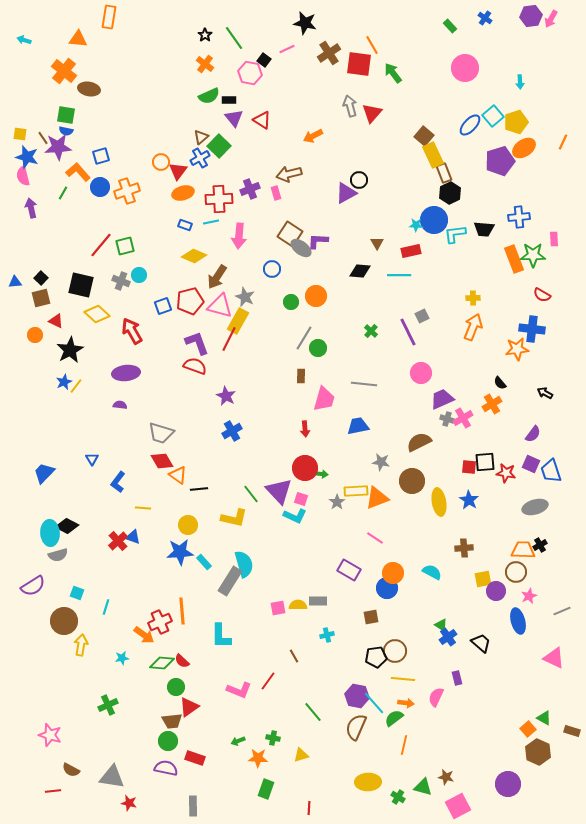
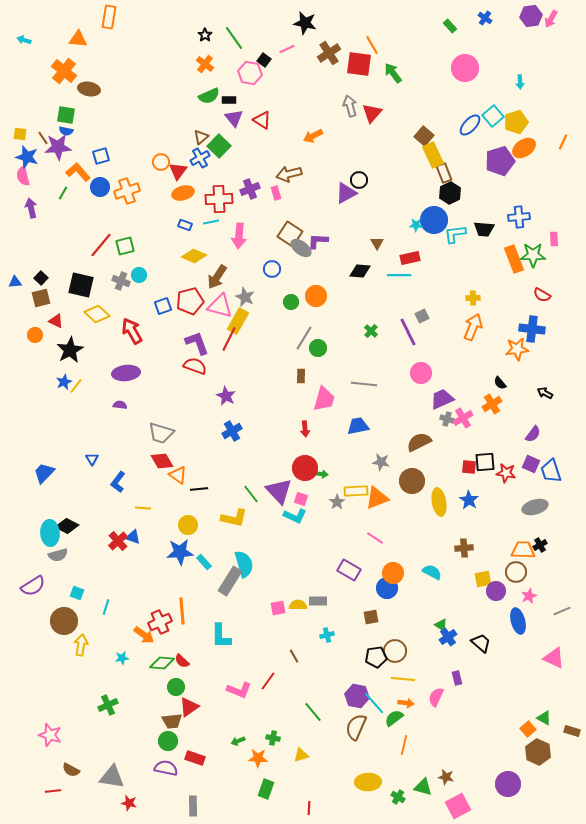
red rectangle at (411, 251): moved 1 px left, 7 px down
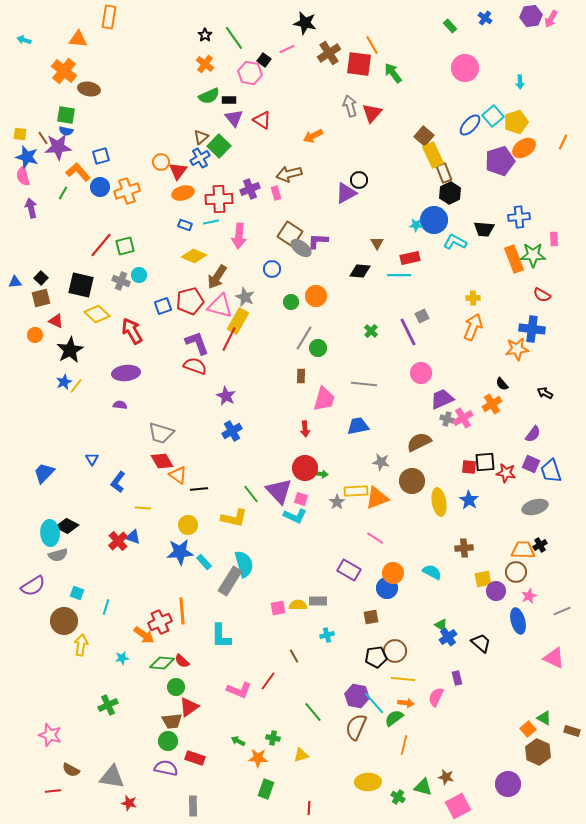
cyan L-shape at (455, 234): moved 8 px down; rotated 35 degrees clockwise
black semicircle at (500, 383): moved 2 px right, 1 px down
green arrow at (238, 741): rotated 48 degrees clockwise
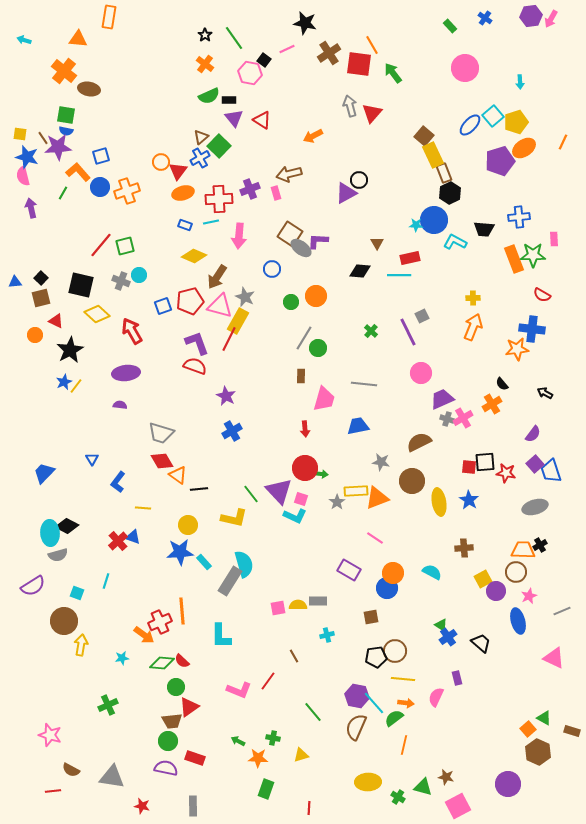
purple square at (531, 464): moved 4 px right; rotated 24 degrees clockwise
yellow square at (483, 579): rotated 18 degrees counterclockwise
cyan line at (106, 607): moved 26 px up
red star at (129, 803): moved 13 px right, 3 px down
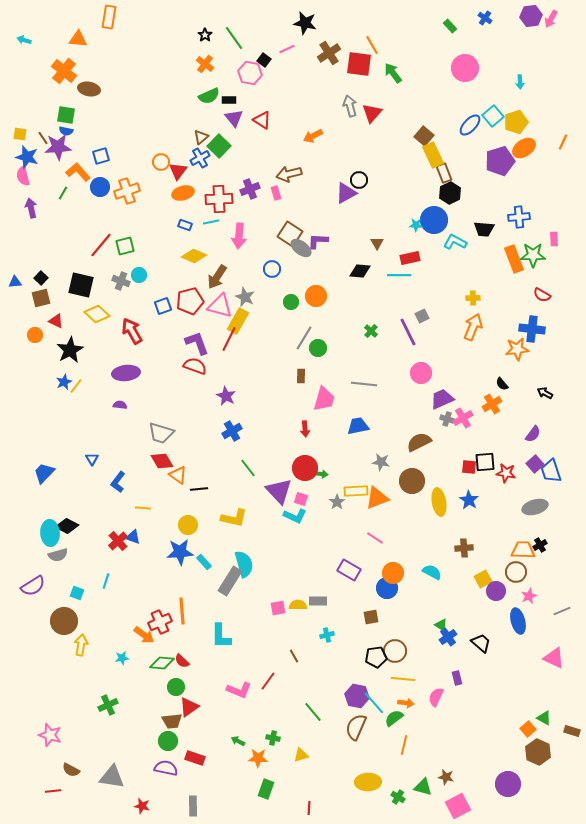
green line at (251, 494): moved 3 px left, 26 px up
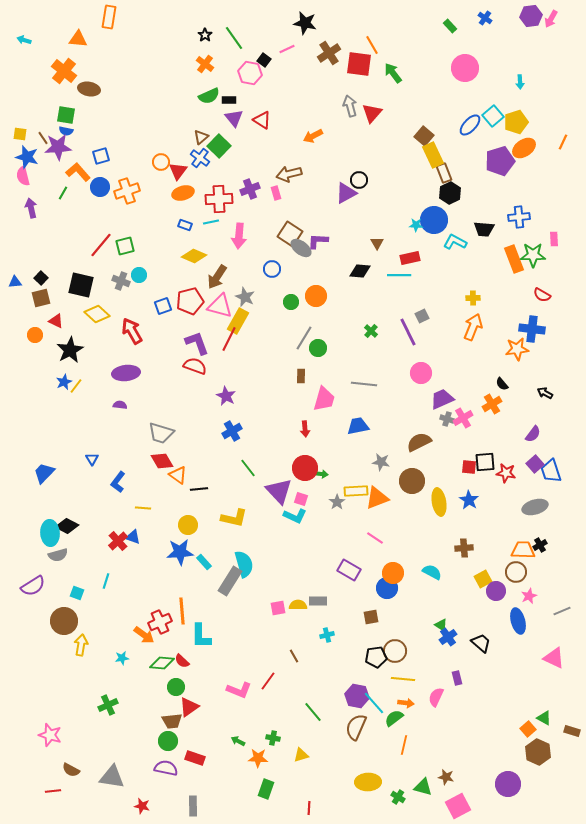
blue cross at (200, 158): rotated 24 degrees counterclockwise
cyan L-shape at (221, 636): moved 20 px left
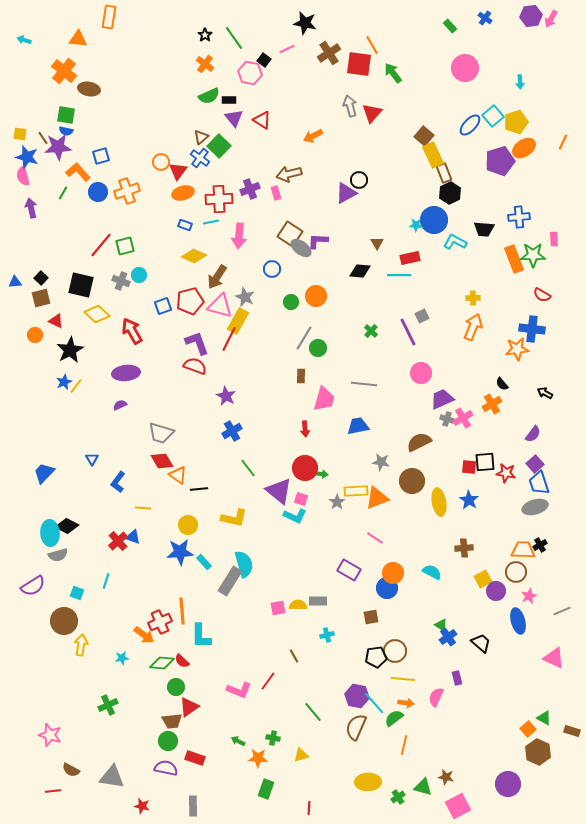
blue circle at (100, 187): moved 2 px left, 5 px down
purple semicircle at (120, 405): rotated 32 degrees counterclockwise
blue trapezoid at (551, 471): moved 12 px left, 12 px down
purple triangle at (279, 491): rotated 8 degrees counterclockwise
green cross at (398, 797): rotated 24 degrees clockwise
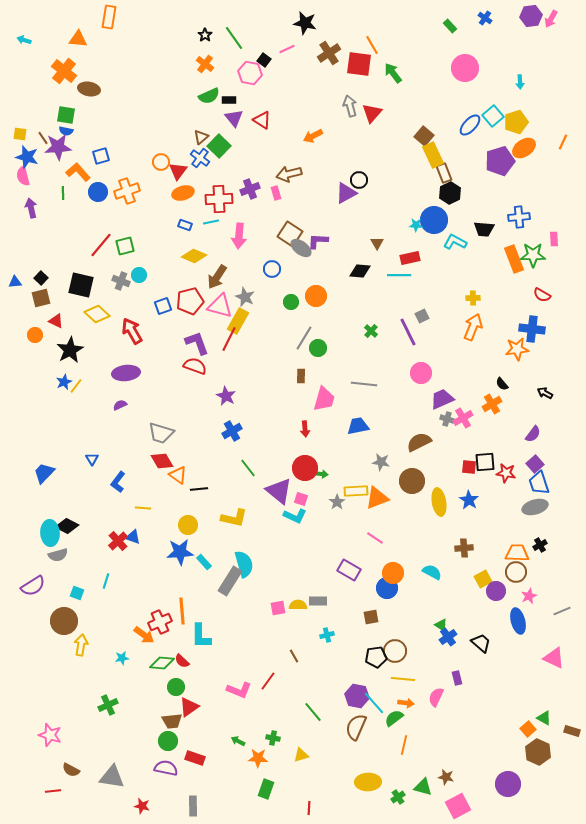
green line at (63, 193): rotated 32 degrees counterclockwise
orange trapezoid at (523, 550): moved 6 px left, 3 px down
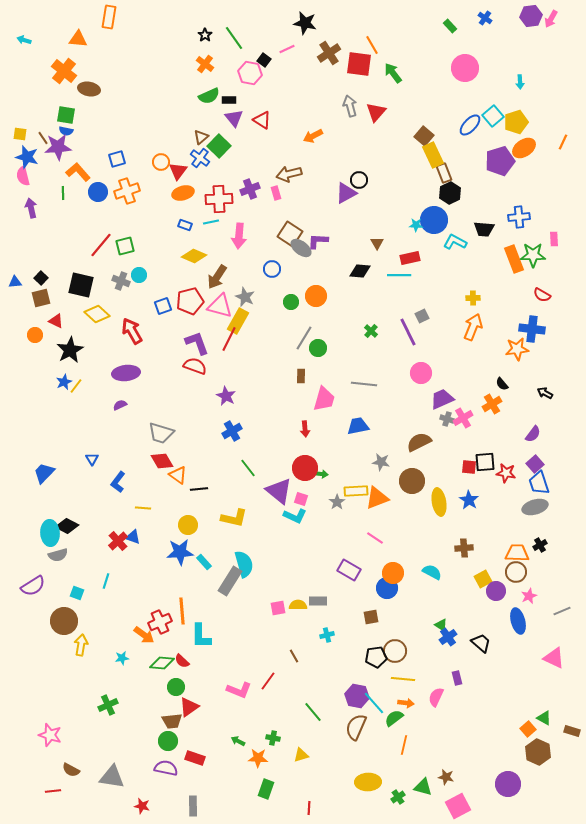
red triangle at (372, 113): moved 4 px right, 1 px up
blue square at (101, 156): moved 16 px right, 3 px down
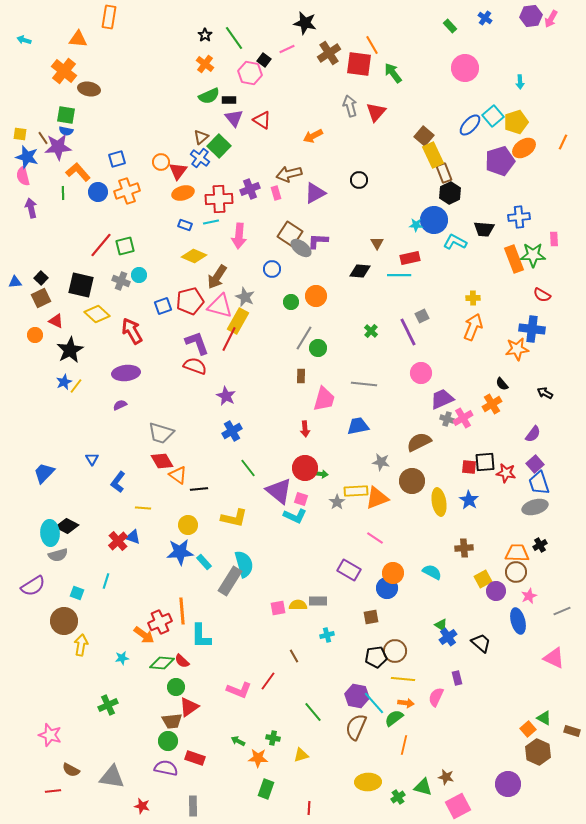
purple triangle at (346, 193): moved 31 px left
brown square at (41, 298): rotated 12 degrees counterclockwise
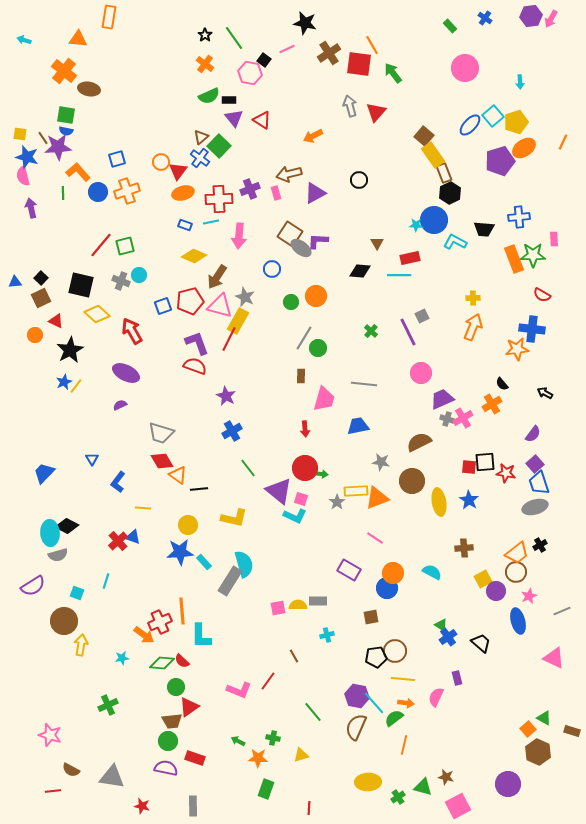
yellow rectangle at (433, 155): rotated 10 degrees counterclockwise
purple ellipse at (126, 373): rotated 32 degrees clockwise
orange trapezoid at (517, 553): rotated 140 degrees clockwise
